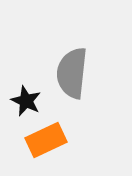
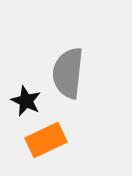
gray semicircle: moved 4 px left
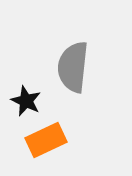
gray semicircle: moved 5 px right, 6 px up
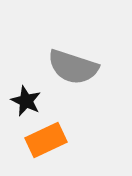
gray semicircle: rotated 78 degrees counterclockwise
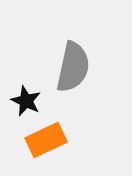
gray semicircle: rotated 96 degrees counterclockwise
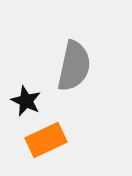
gray semicircle: moved 1 px right, 1 px up
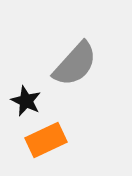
gray semicircle: moved 1 px right, 2 px up; rotated 30 degrees clockwise
